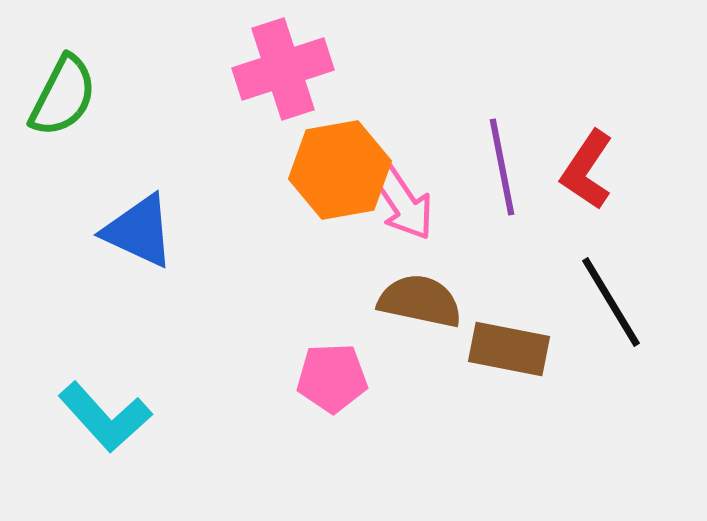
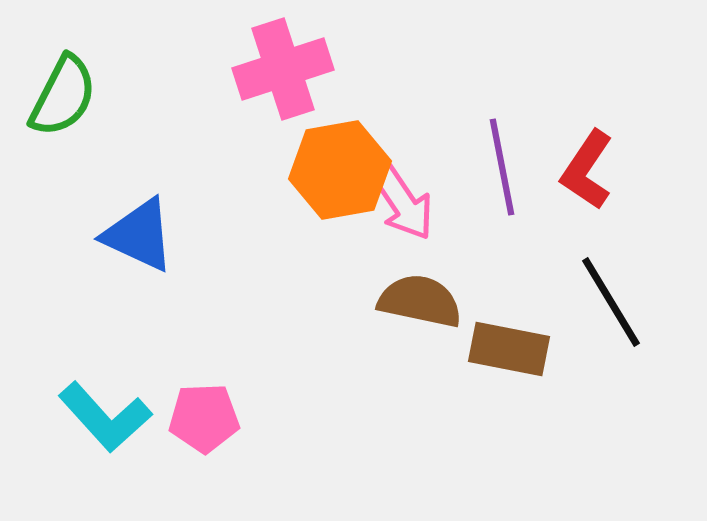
blue triangle: moved 4 px down
pink pentagon: moved 128 px left, 40 px down
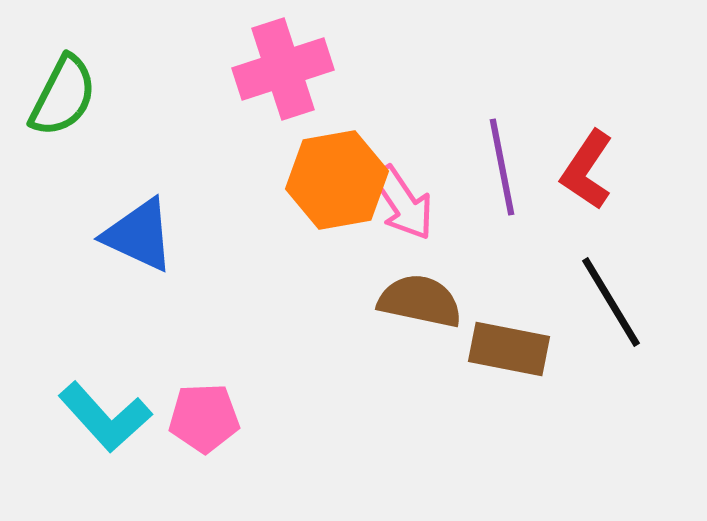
orange hexagon: moved 3 px left, 10 px down
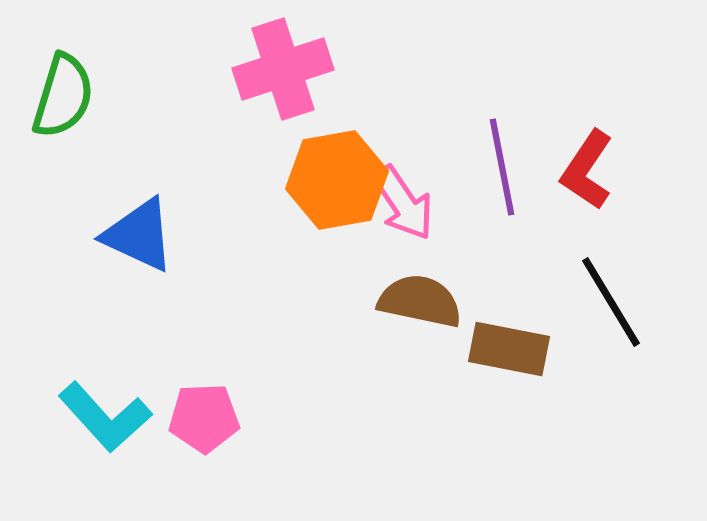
green semicircle: rotated 10 degrees counterclockwise
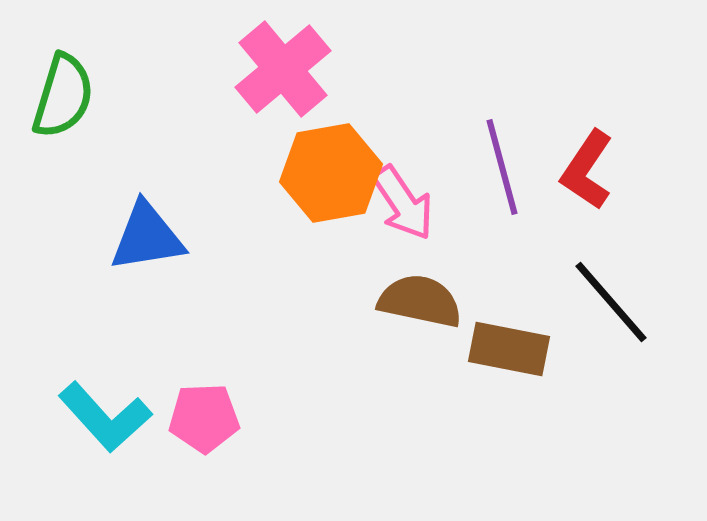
pink cross: rotated 22 degrees counterclockwise
purple line: rotated 4 degrees counterclockwise
orange hexagon: moved 6 px left, 7 px up
blue triangle: moved 8 px right, 2 px down; rotated 34 degrees counterclockwise
black line: rotated 10 degrees counterclockwise
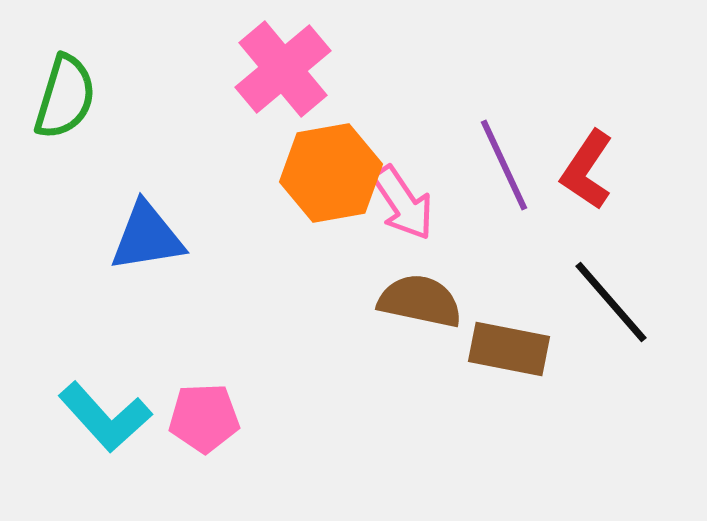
green semicircle: moved 2 px right, 1 px down
purple line: moved 2 px right, 2 px up; rotated 10 degrees counterclockwise
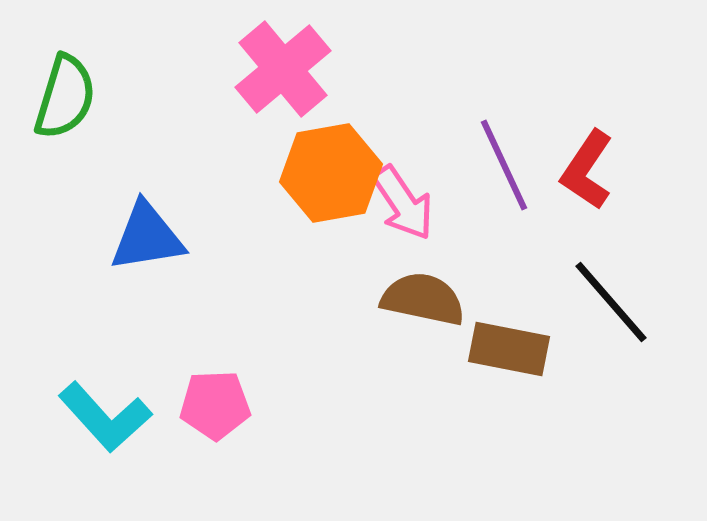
brown semicircle: moved 3 px right, 2 px up
pink pentagon: moved 11 px right, 13 px up
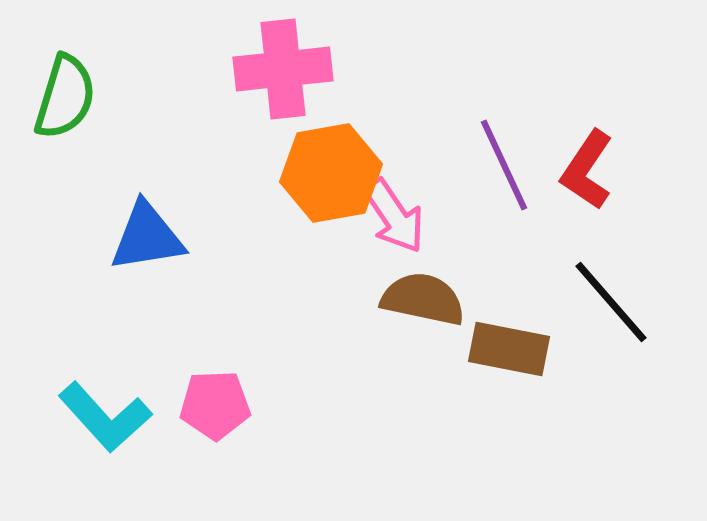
pink cross: rotated 34 degrees clockwise
pink arrow: moved 9 px left, 13 px down
